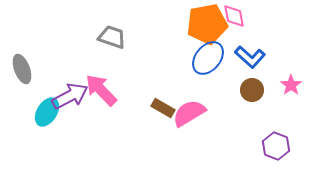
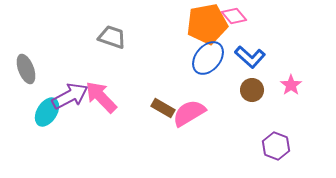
pink diamond: rotated 30 degrees counterclockwise
gray ellipse: moved 4 px right
pink arrow: moved 7 px down
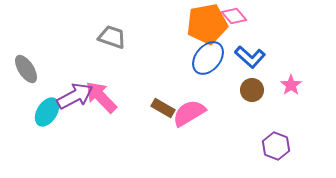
gray ellipse: rotated 12 degrees counterclockwise
purple arrow: moved 5 px right
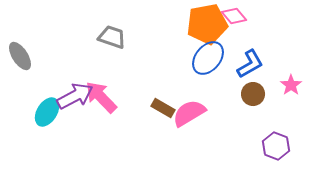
blue L-shape: moved 7 px down; rotated 72 degrees counterclockwise
gray ellipse: moved 6 px left, 13 px up
brown circle: moved 1 px right, 4 px down
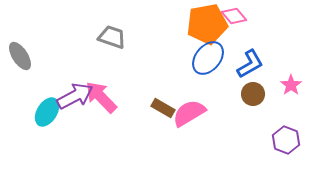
purple hexagon: moved 10 px right, 6 px up
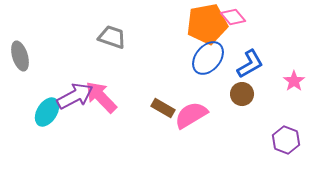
pink diamond: moved 1 px left, 1 px down
gray ellipse: rotated 16 degrees clockwise
pink star: moved 3 px right, 4 px up
brown circle: moved 11 px left
pink semicircle: moved 2 px right, 2 px down
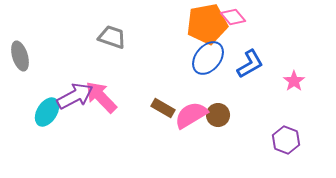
brown circle: moved 24 px left, 21 px down
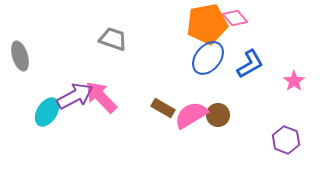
pink diamond: moved 2 px right, 1 px down
gray trapezoid: moved 1 px right, 2 px down
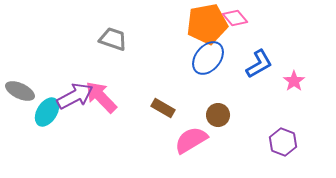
gray ellipse: moved 35 px down; rotated 48 degrees counterclockwise
blue L-shape: moved 9 px right
pink semicircle: moved 25 px down
purple hexagon: moved 3 px left, 2 px down
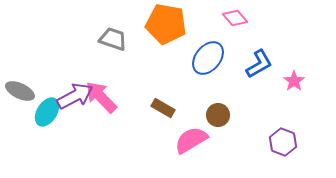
orange pentagon: moved 41 px left; rotated 21 degrees clockwise
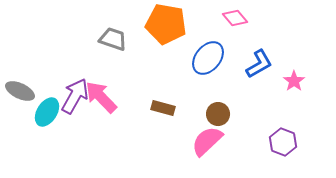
purple arrow: rotated 33 degrees counterclockwise
brown rectangle: rotated 15 degrees counterclockwise
brown circle: moved 1 px up
pink semicircle: moved 16 px right, 1 px down; rotated 12 degrees counterclockwise
